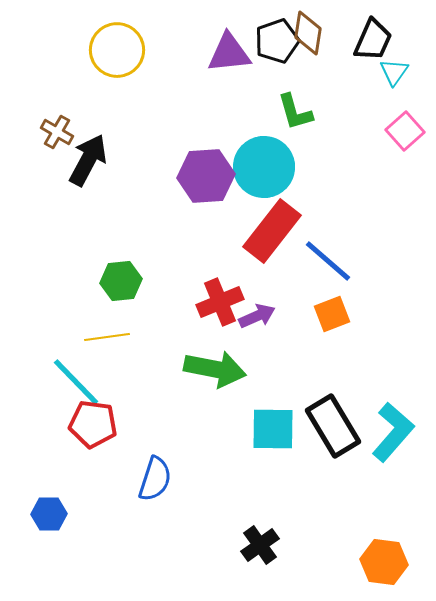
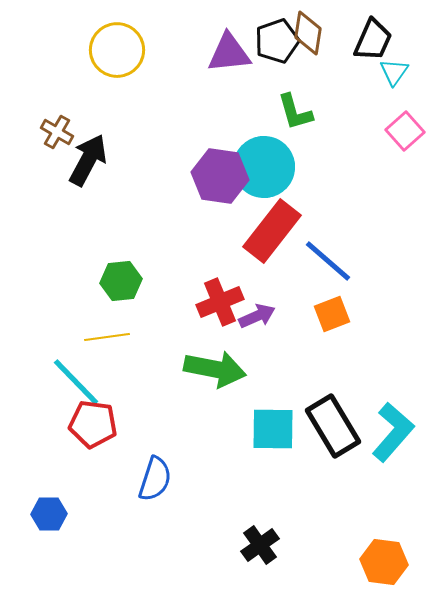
purple hexagon: moved 14 px right; rotated 12 degrees clockwise
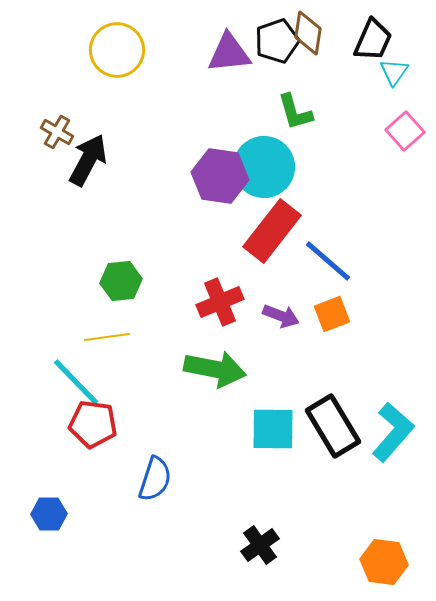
purple arrow: moved 24 px right; rotated 45 degrees clockwise
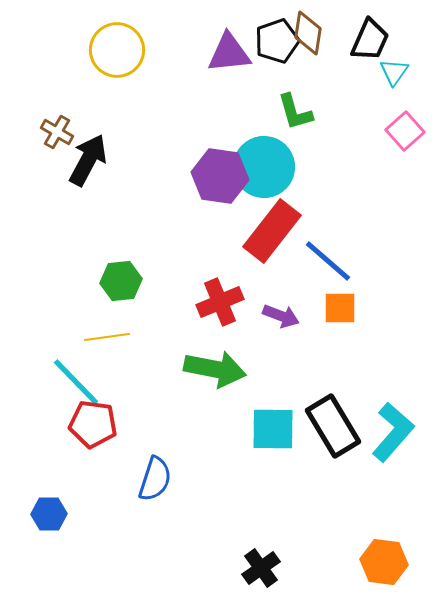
black trapezoid: moved 3 px left
orange square: moved 8 px right, 6 px up; rotated 21 degrees clockwise
black cross: moved 1 px right, 23 px down
